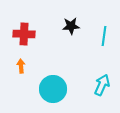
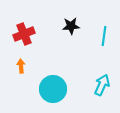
red cross: rotated 25 degrees counterclockwise
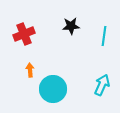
orange arrow: moved 9 px right, 4 px down
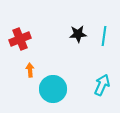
black star: moved 7 px right, 8 px down
red cross: moved 4 px left, 5 px down
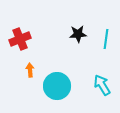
cyan line: moved 2 px right, 3 px down
cyan arrow: rotated 55 degrees counterclockwise
cyan circle: moved 4 px right, 3 px up
